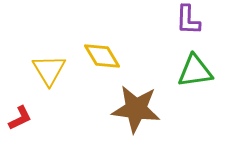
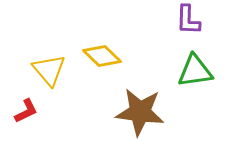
yellow diamond: rotated 15 degrees counterclockwise
yellow triangle: rotated 9 degrees counterclockwise
brown star: moved 4 px right, 3 px down
red L-shape: moved 6 px right, 7 px up
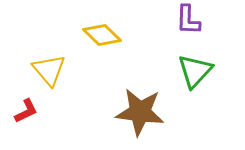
yellow diamond: moved 21 px up
green triangle: rotated 39 degrees counterclockwise
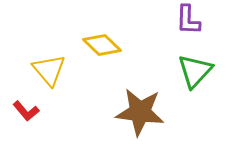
yellow diamond: moved 10 px down
red L-shape: rotated 76 degrees clockwise
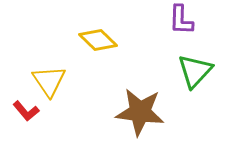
purple L-shape: moved 7 px left
yellow diamond: moved 4 px left, 5 px up
yellow triangle: moved 11 px down; rotated 6 degrees clockwise
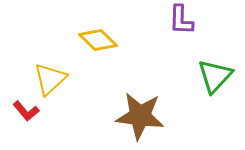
green triangle: moved 20 px right, 5 px down
yellow triangle: moved 1 px right, 2 px up; rotated 21 degrees clockwise
brown star: moved 4 px down
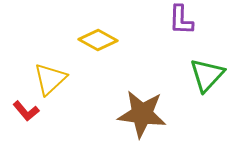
yellow diamond: rotated 15 degrees counterclockwise
green triangle: moved 8 px left, 1 px up
brown star: moved 2 px right, 2 px up
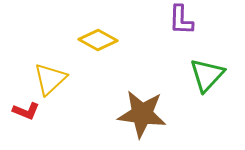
red L-shape: rotated 28 degrees counterclockwise
